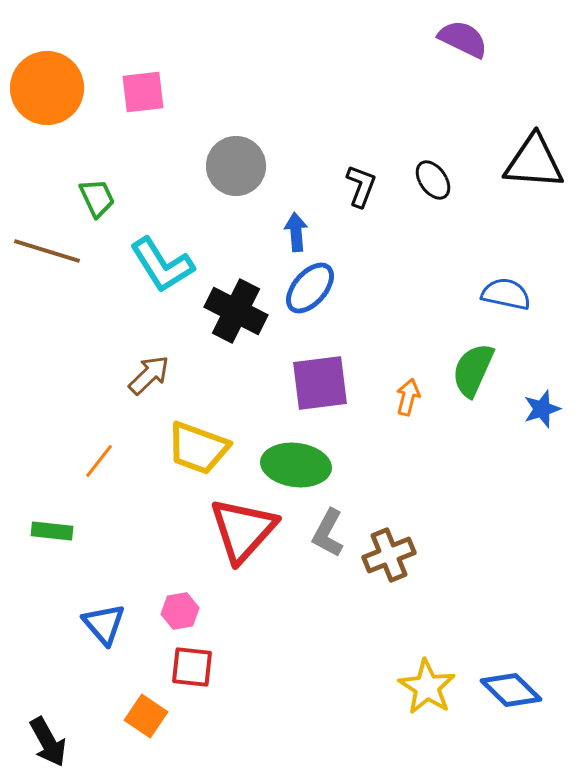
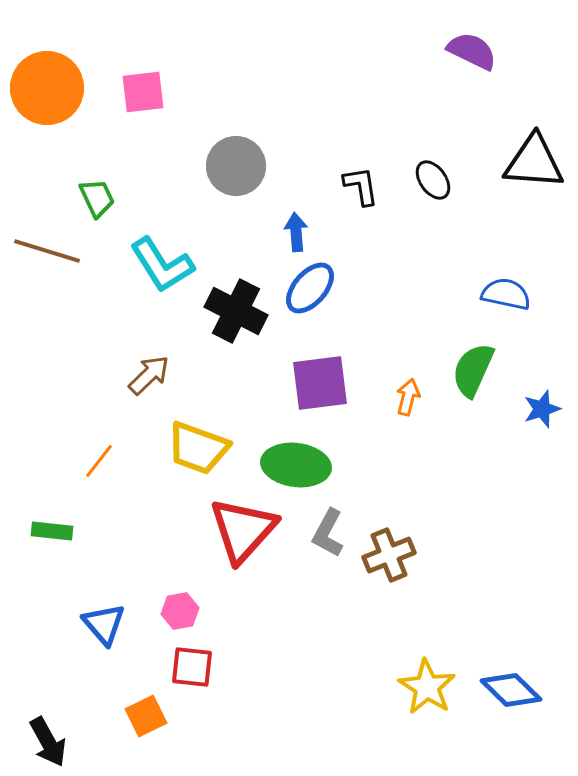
purple semicircle: moved 9 px right, 12 px down
black L-shape: rotated 30 degrees counterclockwise
orange square: rotated 30 degrees clockwise
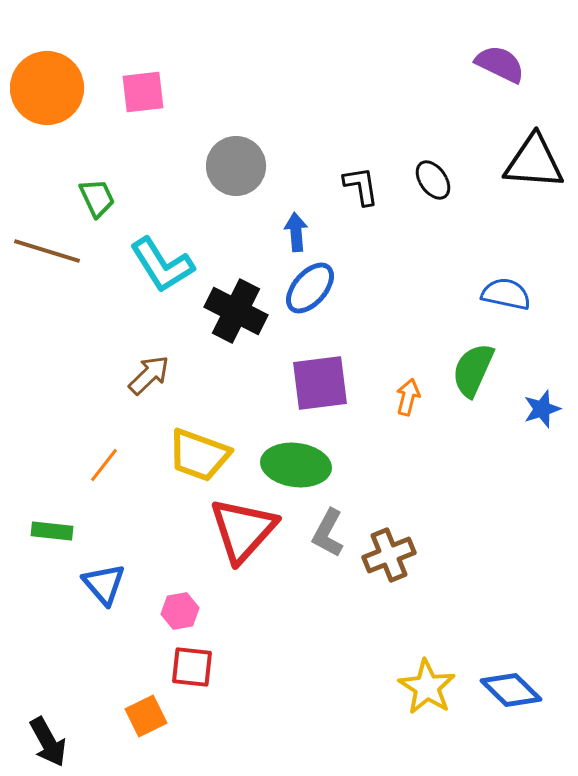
purple semicircle: moved 28 px right, 13 px down
yellow trapezoid: moved 1 px right, 7 px down
orange line: moved 5 px right, 4 px down
blue triangle: moved 40 px up
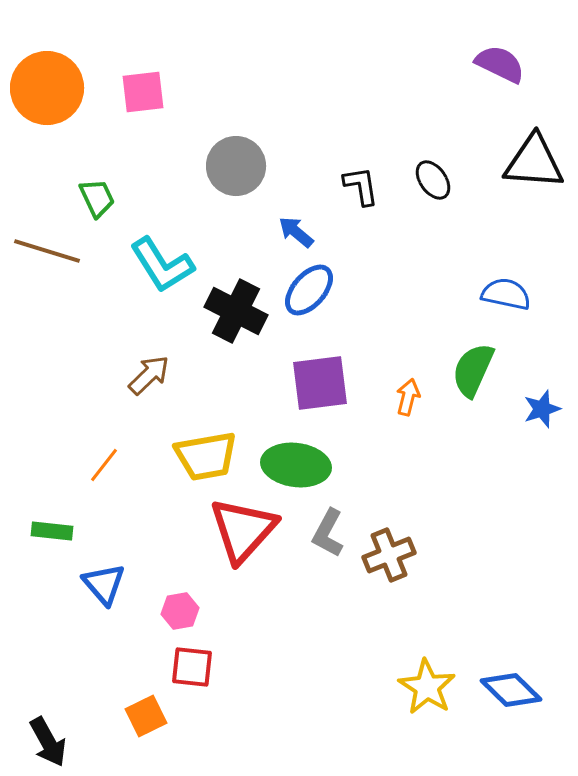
blue arrow: rotated 45 degrees counterclockwise
blue ellipse: moved 1 px left, 2 px down
yellow trapezoid: moved 7 px right, 1 px down; rotated 30 degrees counterclockwise
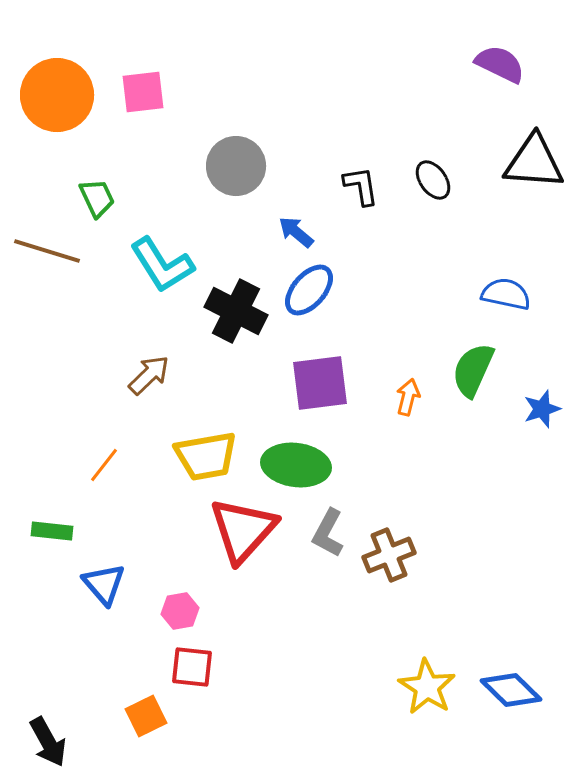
orange circle: moved 10 px right, 7 px down
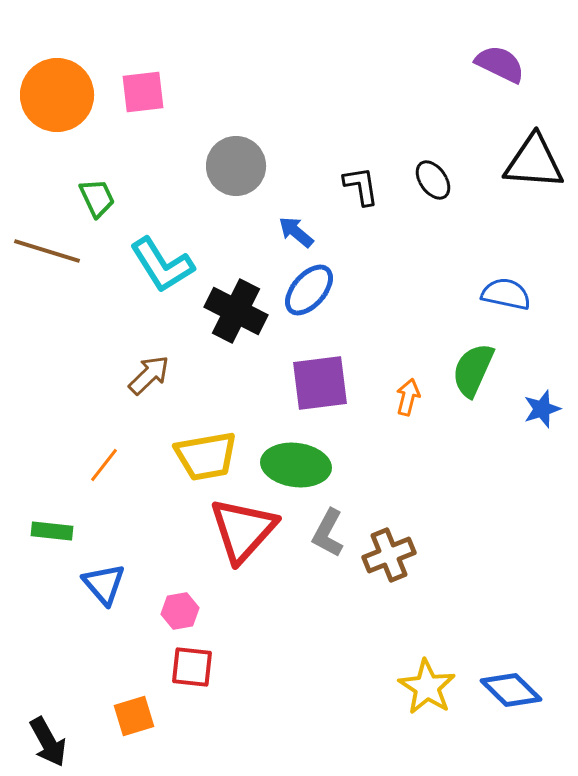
orange square: moved 12 px left; rotated 9 degrees clockwise
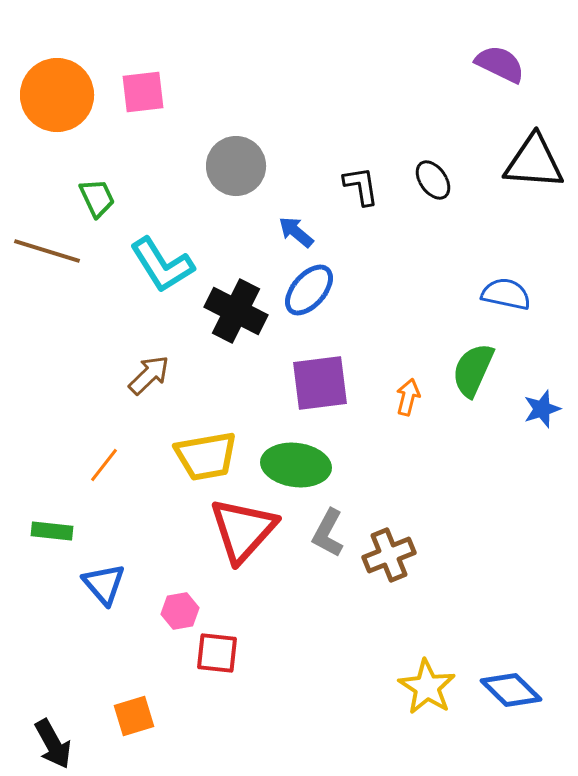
red square: moved 25 px right, 14 px up
black arrow: moved 5 px right, 2 px down
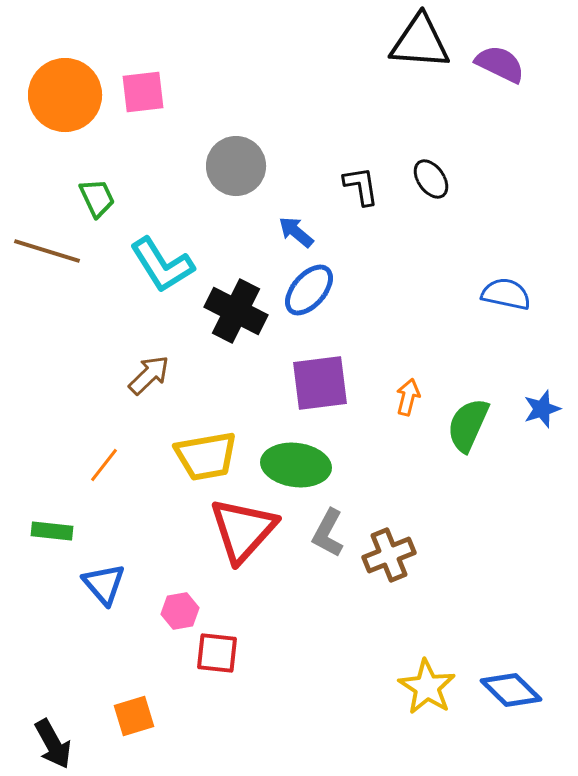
orange circle: moved 8 px right
black triangle: moved 114 px left, 120 px up
black ellipse: moved 2 px left, 1 px up
green semicircle: moved 5 px left, 55 px down
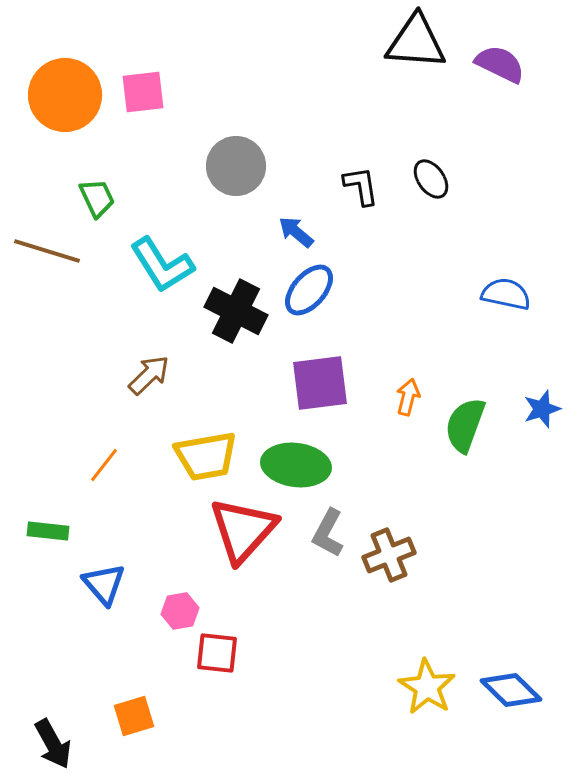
black triangle: moved 4 px left
green semicircle: moved 3 px left; rotated 4 degrees counterclockwise
green rectangle: moved 4 px left
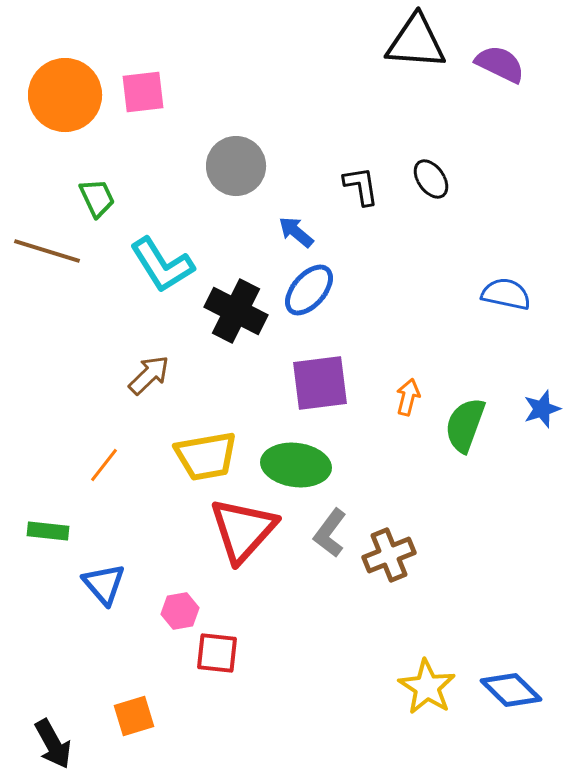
gray L-shape: moved 2 px right; rotated 9 degrees clockwise
